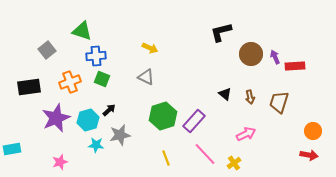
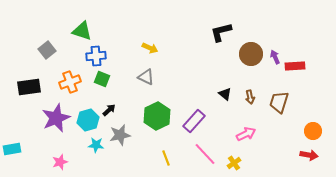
green hexagon: moved 6 px left; rotated 8 degrees counterclockwise
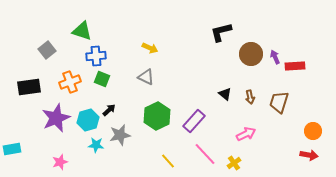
yellow line: moved 2 px right, 3 px down; rotated 21 degrees counterclockwise
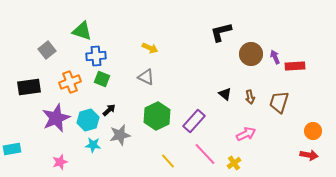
cyan star: moved 3 px left
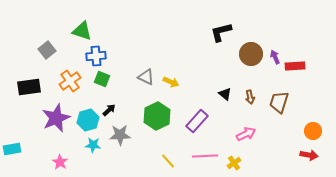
yellow arrow: moved 21 px right, 34 px down
orange cross: moved 1 px up; rotated 15 degrees counterclockwise
purple rectangle: moved 3 px right
gray star: rotated 10 degrees clockwise
pink line: moved 2 px down; rotated 50 degrees counterclockwise
pink star: rotated 21 degrees counterclockwise
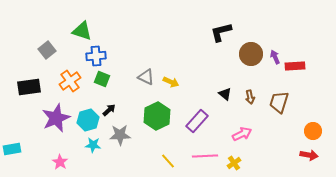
pink arrow: moved 4 px left
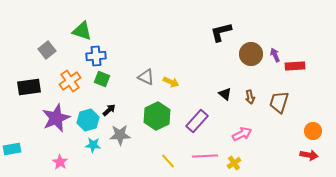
purple arrow: moved 2 px up
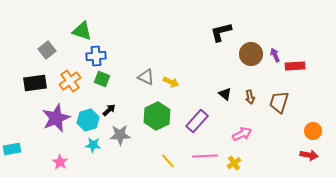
black rectangle: moved 6 px right, 4 px up
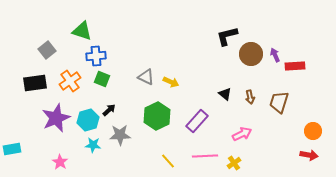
black L-shape: moved 6 px right, 4 px down
